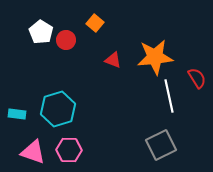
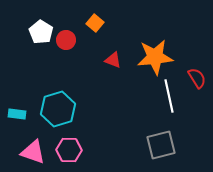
gray square: rotated 12 degrees clockwise
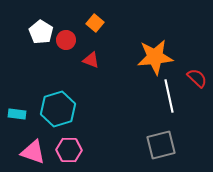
red triangle: moved 22 px left
red semicircle: rotated 15 degrees counterclockwise
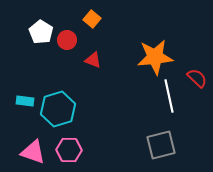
orange square: moved 3 px left, 4 px up
red circle: moved 1 px right
red triangle: moved 2 px right
cyan rectangle: moved 8 px right, 13 px up
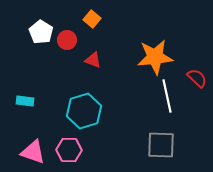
white line: moved 2 px left
cyan hexagon: moved 26 px right, 2 px down
gray square: rotated 16 degrees clockwise
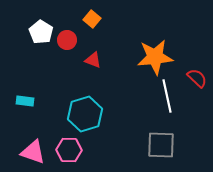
cyan hexagon: moved 1 px right, 3 px down
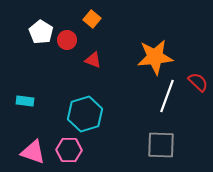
red semicircle: moved 1 px right, 4 px down
white line: rotated 32 degrees clockwise
